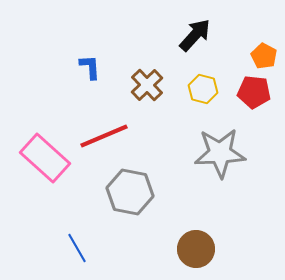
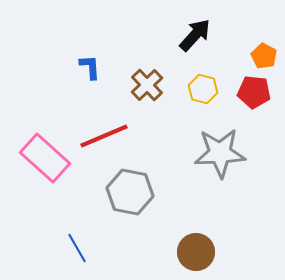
brown circle: moved 3 px down
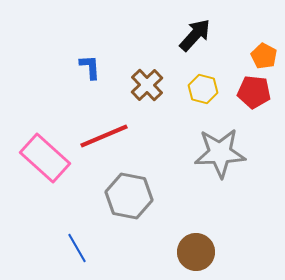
gray hexagon: moved 1 px left, 4 px down
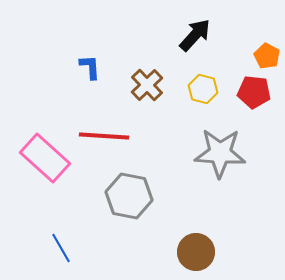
orange pentagon: moved 3 px right
red line: rotated 27 degrees clockwise
gray star: rotated 6 degrees clockwise
blue line: moved 16 px left
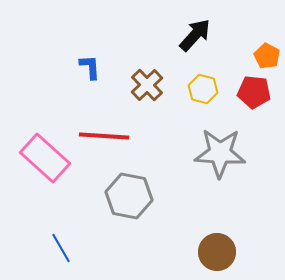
brown circle: moved 21 px right
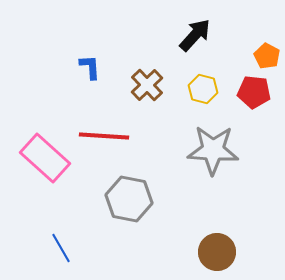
gray star: moved 7 px left, 3 px up
gray hexagon: moved 3 px down
